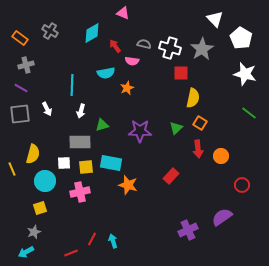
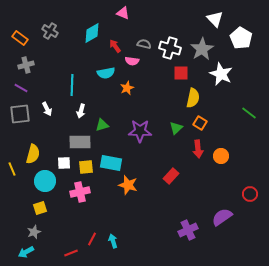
white star at (245, 74): moved 24 px left; rotated 10 degrees clockwise
red circle at (242, 185): moved 8 px right, 9 px down
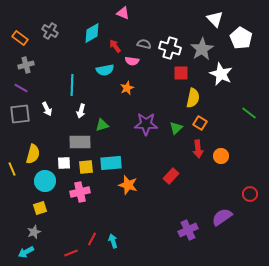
cyan semicircle at (106, 73): moved 1 px left, 3 px up
purple star at (140, 131): moved 6 px right, 7 px up
cyan rectangle at (111, 163): rotated 15 degrees counterclockwise
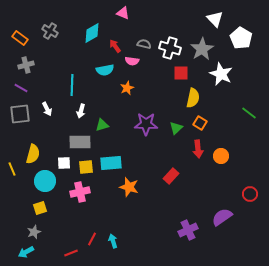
orange star at (128, 185): moved 1 px right, 2 px down
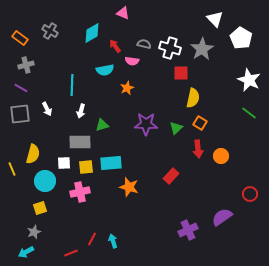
white star at (221, 74): moved 28 px right, 6 px down
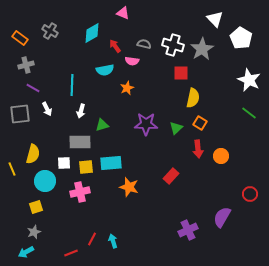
white cross at (170, 48): moved 3 px right, 3 px up
purple line at (21, 88): moved 12 px right
yellow square at (40, 208): moved 4 px left, 1 px up
purple semicircle at (222, 217): rotated 25 degrees counterclockwise
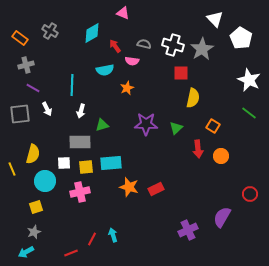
orange square at (200, 123): moved 13 px right, 3 px down
red rectangle at (171, 176): moved 15 px left, 13 px down; rotated 21 degrees clockwise
cyan arrow at (113, 241): moved 6 px up
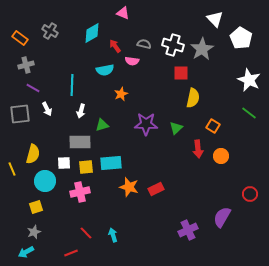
orange star at (127, 88): moved 6 px left, 6 px down
red line at (92, 239): moved 6 px left, 6 px up; rotated 72 degrees counterclockwise
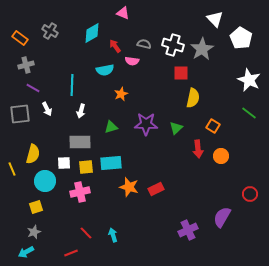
green triangle at (102, 125): moved 9 px right, 2 px down
